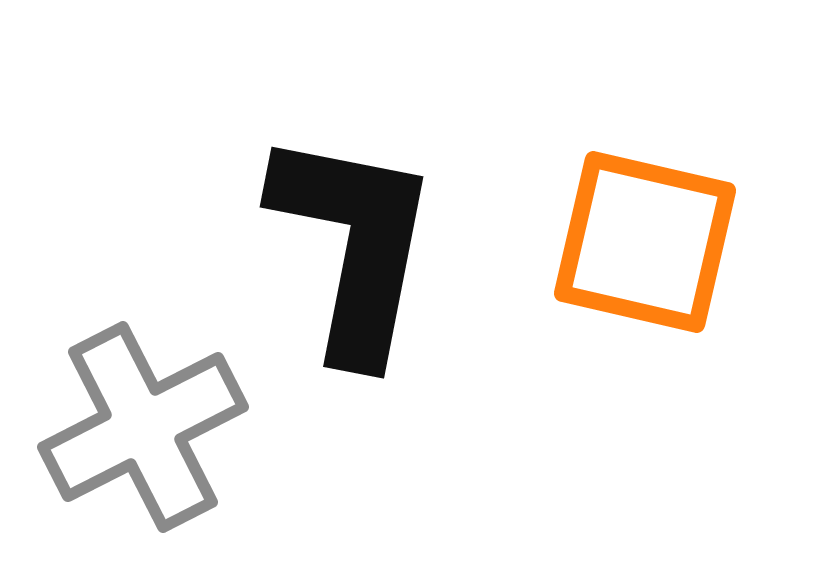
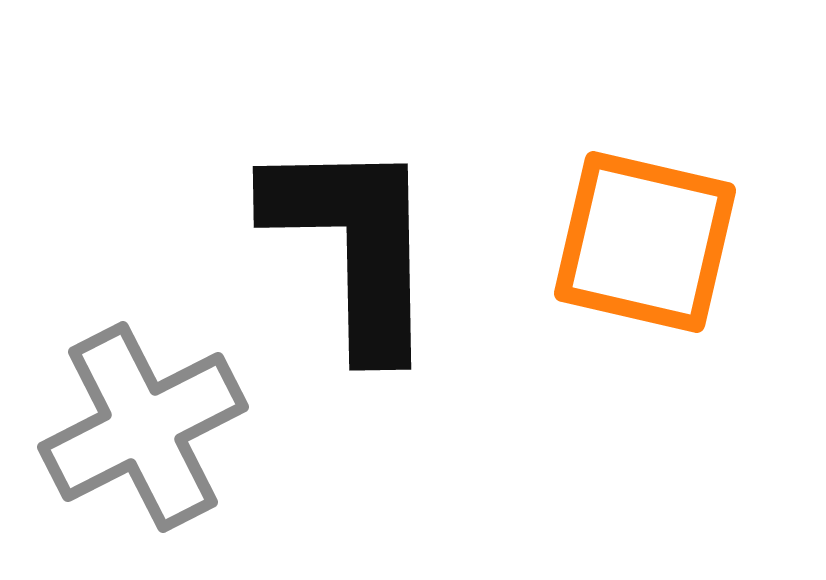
black L-shape: rotated 12 degrees counterclockwise
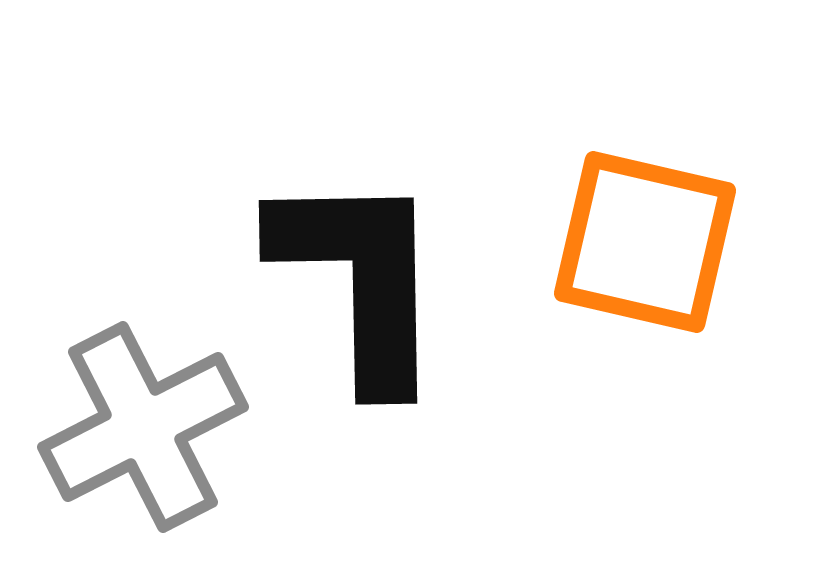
black L-shape: moved 6 px right, 34 px down
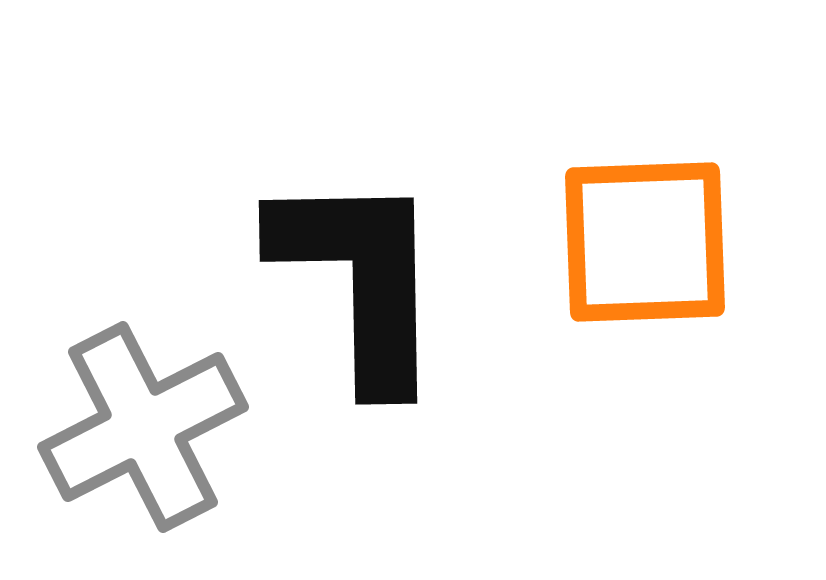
orange square: rotated 15 degrees counterclockwise
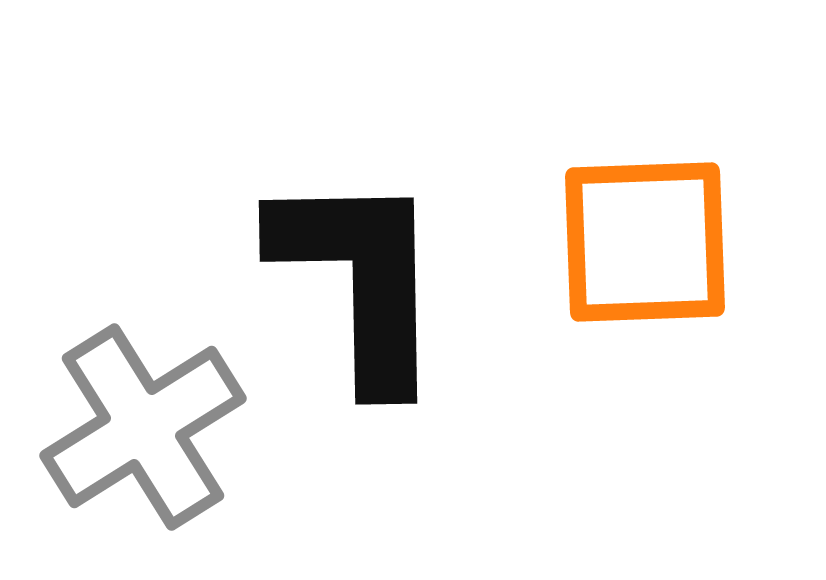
gray cross: rotated 5 degrees counterclockwise
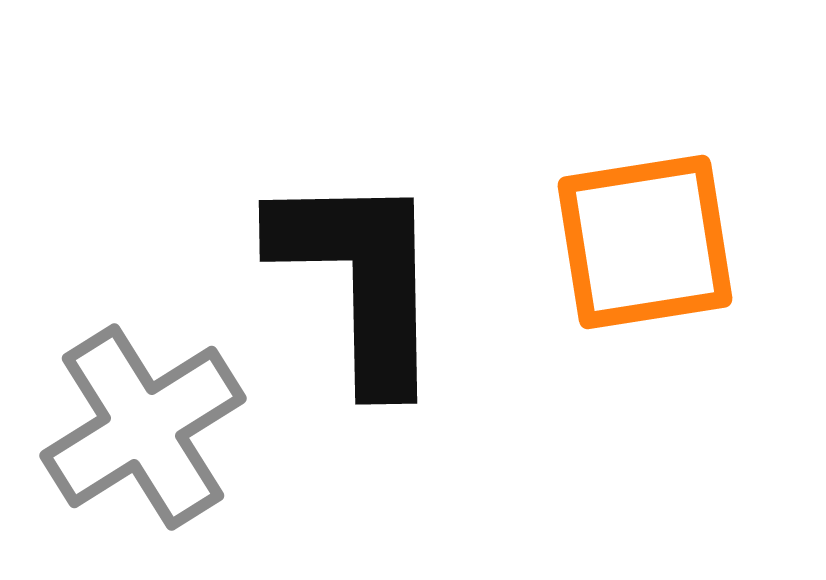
orange square: rotated 7 degrees counterclockwise
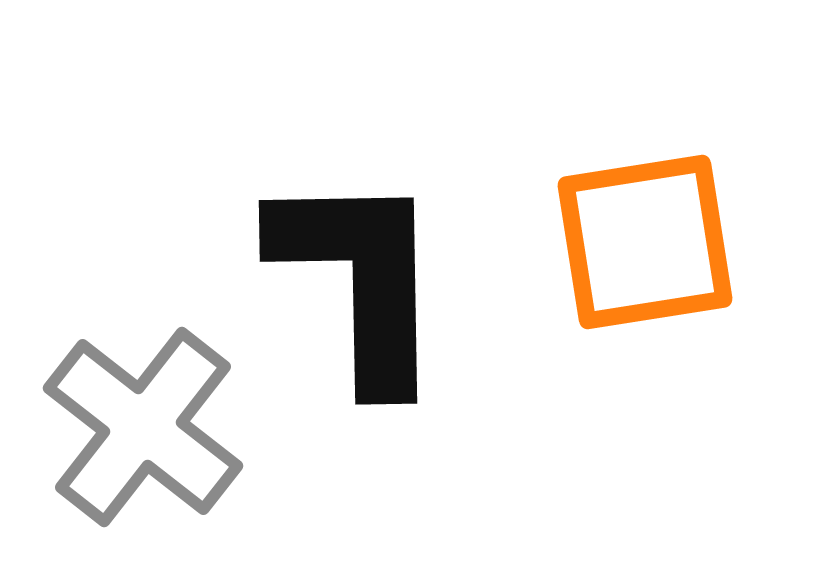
gray cross: rotated 20 degrees counterclockwise
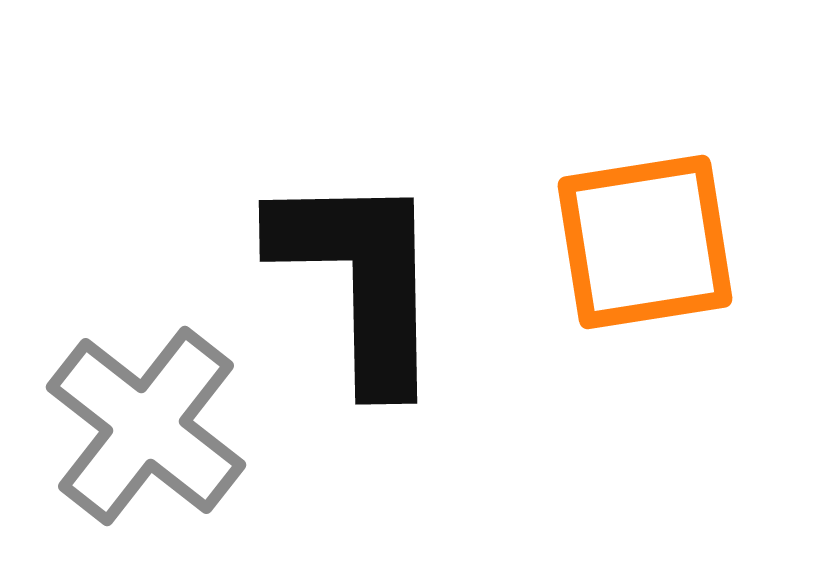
gray cross: moved 3 px right, 1 px up
